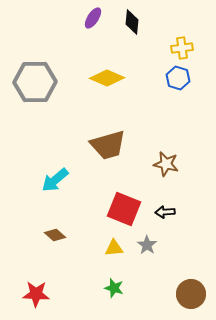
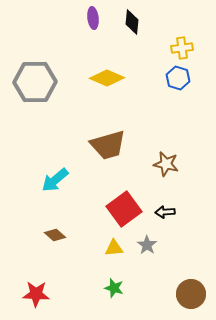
purple ellipse: rotated 40 degrees counterclockwise
red square: rotated 32 degrees clockwise
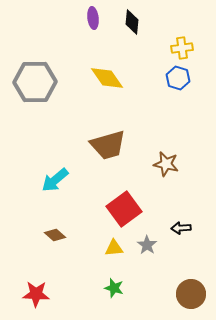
yellow diamond: rotated 32 degrees clockwise
black arrow: moved 16 px right, 16 px down
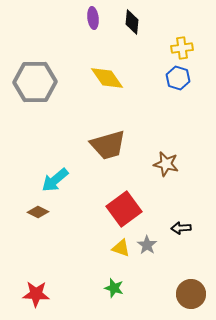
brown diamond: moved 17 px left, 23 px up; rotated 15 degrees counterclockwise
yellow triangle: moved 7 px right; rotated 24 degrees clockwise
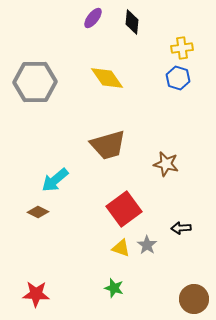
purple ellipse: rotated 45 degrees clockwise
brown circle: moved 3 px right, 5 px down
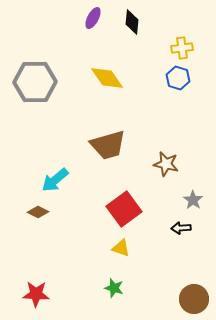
purple ellipse: rotated 10 degrees counterclockwise
gray star: moved 46 px right, 45 px up
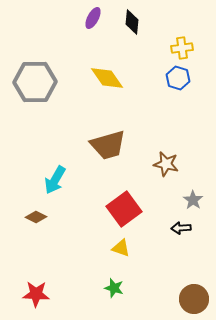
cyan arrow: rotated 20 degrees counterclockwise
brown diamond: moved 2 px left, 5 px down
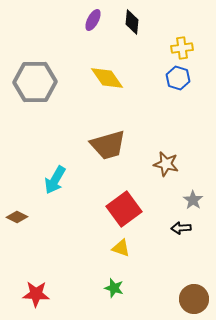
purple ellipse: moved 2 px down
brown diamond: moved 19 px left
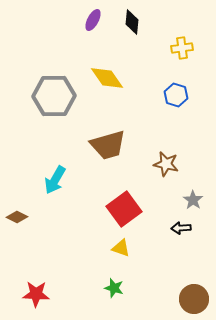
blue hexagon: moved 2 px left, 17 px down
gray hexagon: moved 19 px right, 14 px down
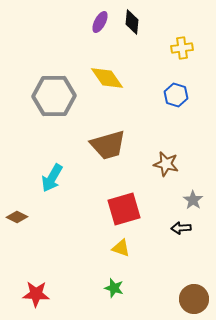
purple ellipse: moved 7 px right, 2 px down
cyan arrow: moved 3 px left, 2 px up
red square: rotated 20 degrees clockwise
